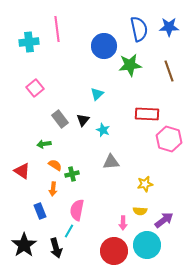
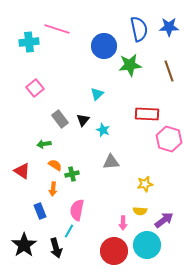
pink line: rotated 65 degrees counterclockwise
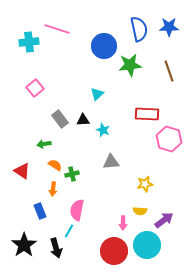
black triangle: rotated 48 degrees clockwise
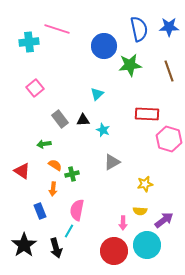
gray triangle: moved 1 px right; rotated 24 degrees counterclockwise
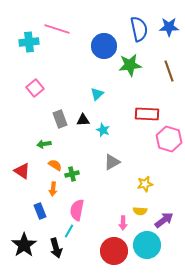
gray rectangle: rotated 18 degrees clockwise
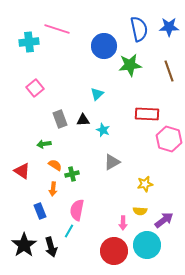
black arrow: moved 5 px left, 1 px up
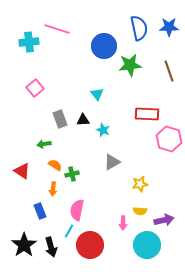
blue semicircle: moved 1 px up
cyan triangle: rotated 24 degrees counterclockwise
yellow star: moved 5 px left
purple arrow: rotated 24 degrees clockwise
red circle: moved 24 px left, 6 px up
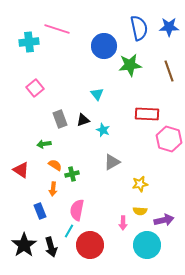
black triangle: rotated 16 degrees counterclockwise
red triangle: moved 1 px left, 1 px up
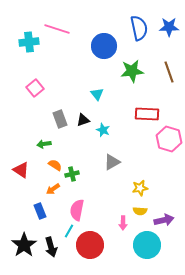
green star: moved 2 px right, 6 px down
brown line: moved 1 px down
yellow star: moved 4 px down
orange arrow: rotated 48 degrees clockwise
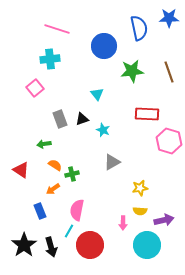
blue star: moved 9 px up
cyan cross: moved 21 px right, 17 px down
black triangle: moved 1 px left, 1 px up
pink hexagon: moved 2 px down
